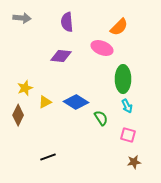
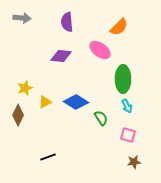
pink ellipse: moved 2 px left, 2 px down; rotated 15 degrees clockwise
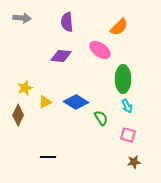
black line: rotated 21 degrees clockwise
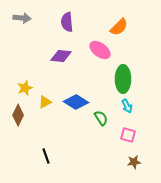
black line: moved 2 px left, 1 px up; rotated 70 degrees clockwise
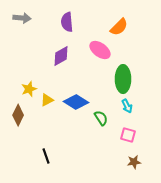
purple diamond: rotated 35 degrees counterclockwise
yellow star: moved 4 px right, 1 px down
yellow triangle: moved 2 px right, 2 px up
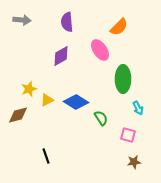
gray arrow: moved 2 px down
pink ellipse: rotated 20 degrees clockwise
cyan arrow: moved 11 px right, 2 px down
brown diamond: rotated 50 degrees clockwise
